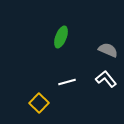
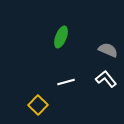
white line: moved 1 px left
yellow square: moved 1 px left, 2 px down
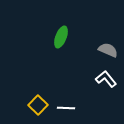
white line: moved 26 px down; rotated 18 degrees clockwise
